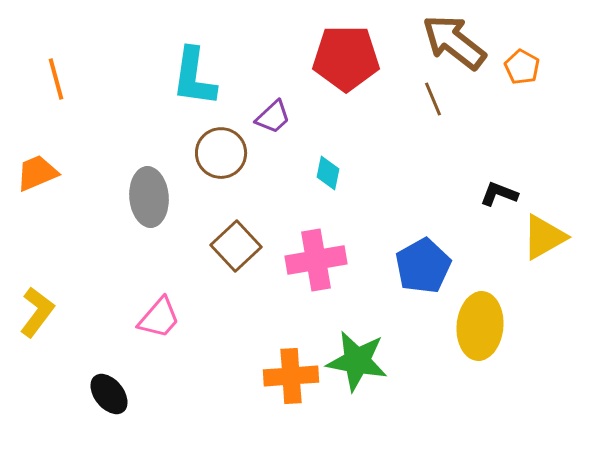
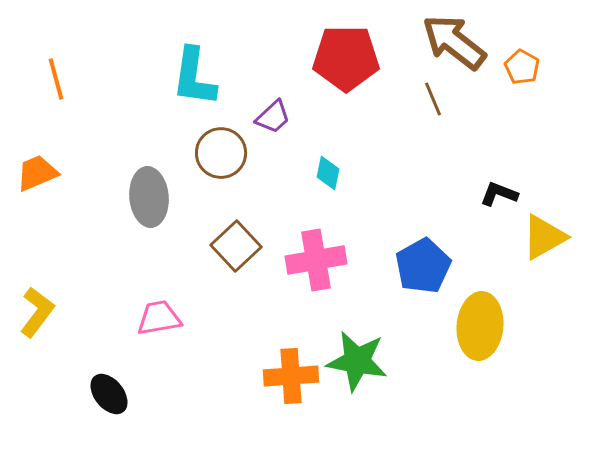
pink trapezoid: rotated 141 degrees counterclockwise
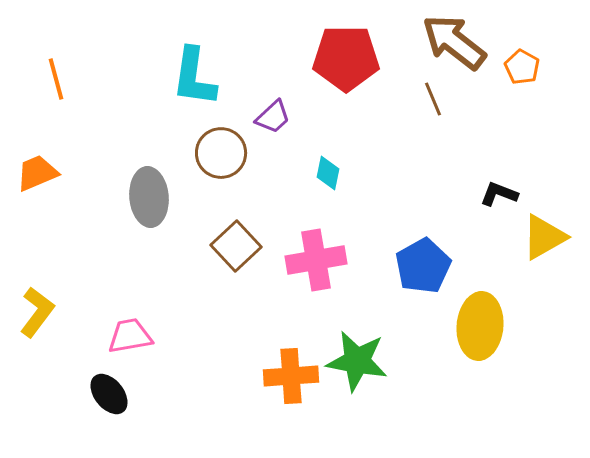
pink trapezoid: moved 29 px left, 18 px down
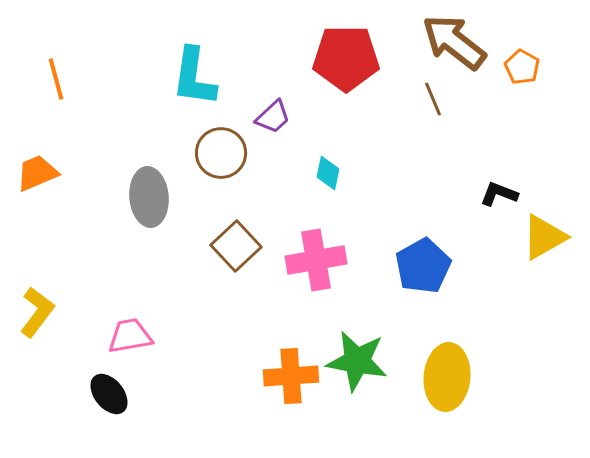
yellow ellipse: moved 33 px left, 51 px down
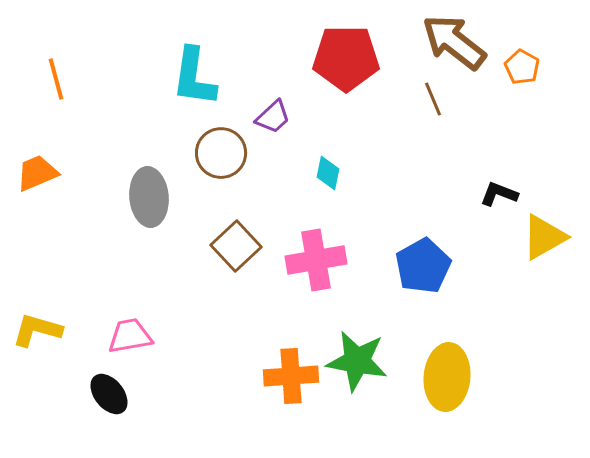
yellow L-shape: moved 18 px down; rotated 111 degrees counterclockwise
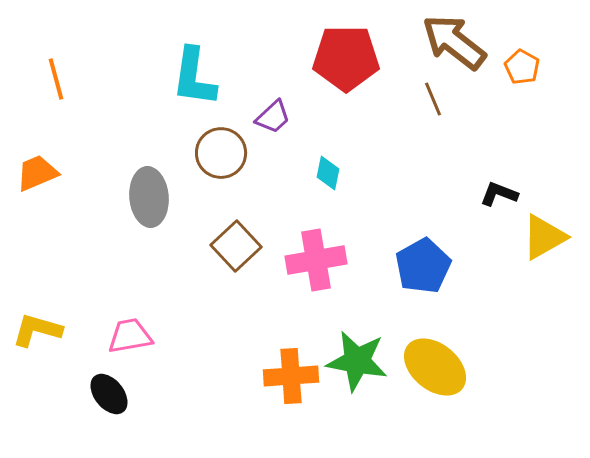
yellow ellipse: moved 12 px left, 10 px up; rotated 56 degrees counterclockwise
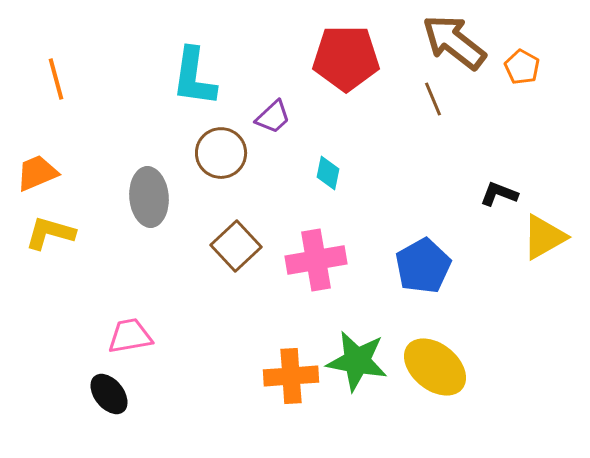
yellow L-shape: moved 13 px right, 97 px up
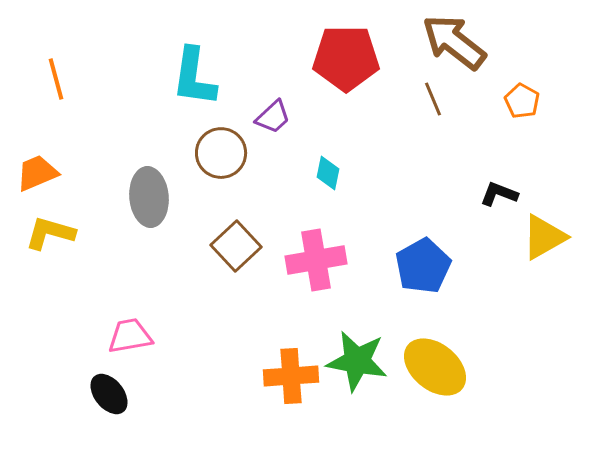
orange pentagon: moved 34 px down
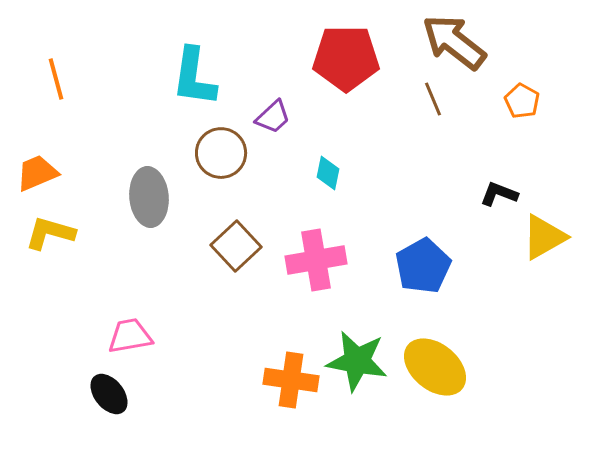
orange cross: moved 4 px down; rotated 12 degrees clockwise
